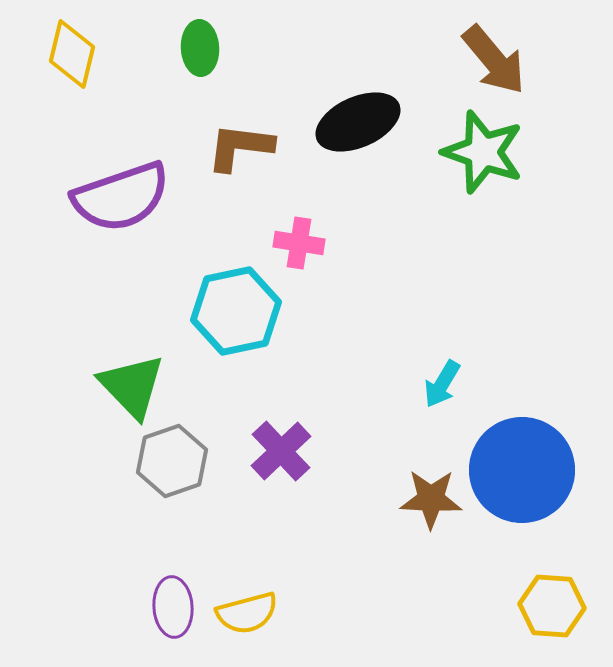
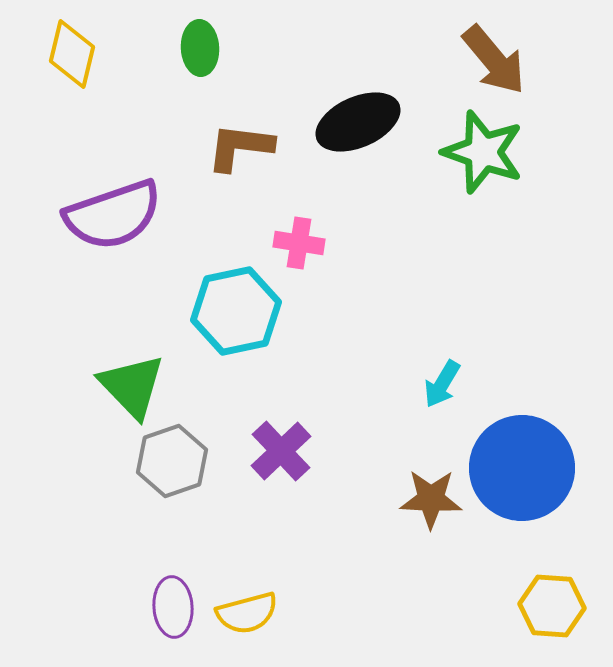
purple semicircle: moved 8 px left, 18 px down
blue circle: moved 2 px up
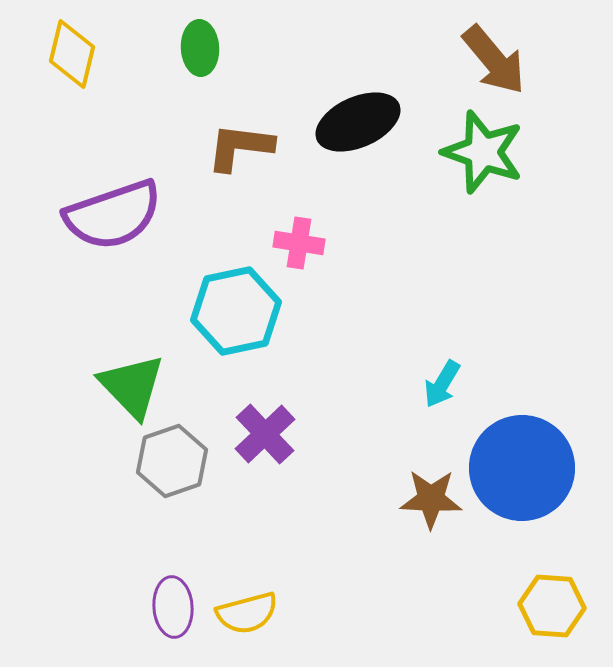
purple cross: moved 16 px left, 17 px up
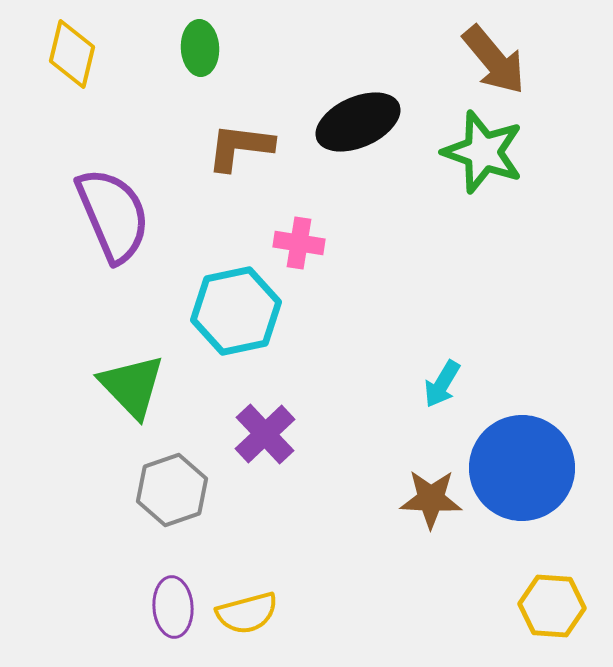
purple semicircle: rotated 94 degrees counterclockwise
gray hexagon: moved 29 px down
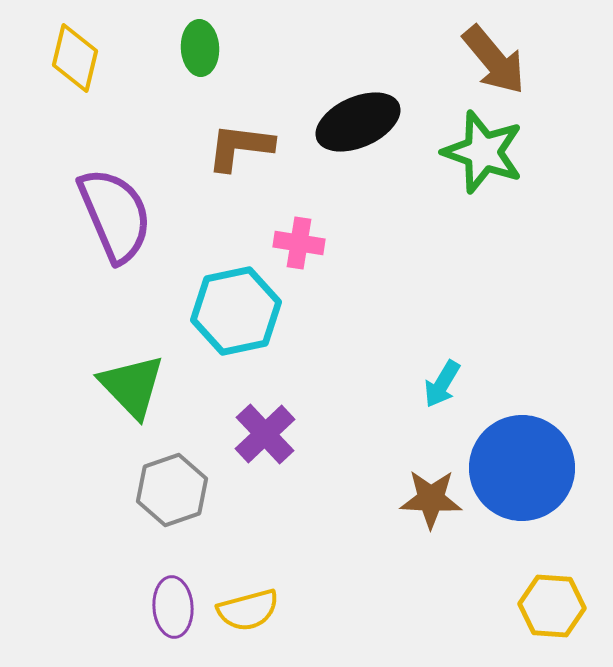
yellow diamond: moved 3 px right, 4 px down
purple semicircle: moved 2 px right
yellow semicircle: moved 1 px right, 3 px up
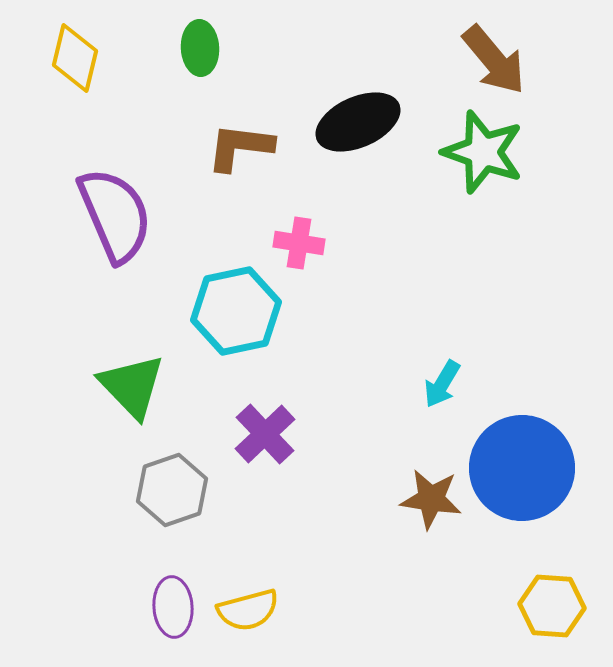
brown star: rotated 6 degrees clockwise
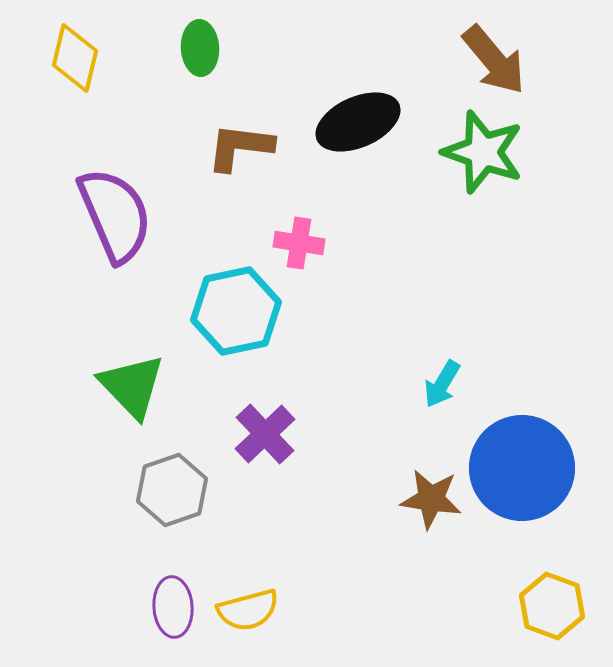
yellow hexagon: rotated 16 degrees clockwise
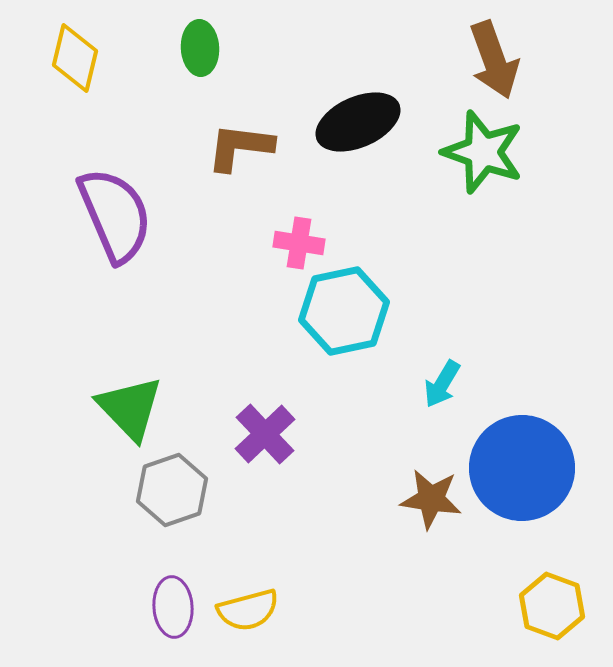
brown arrow: rotated 20 degrees clockwise
cyan hexagon: moved 108 px right
green triangle: moved 2 px left, 22 px down
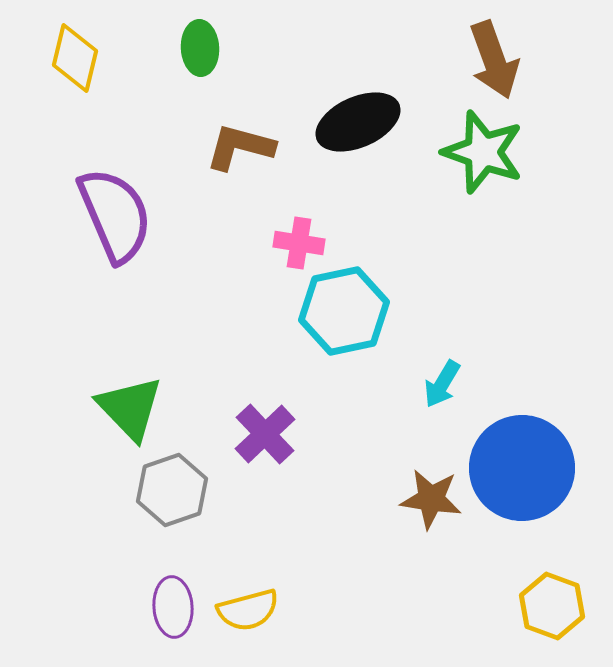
brown L-shape: rotated 8 degrees clockwise
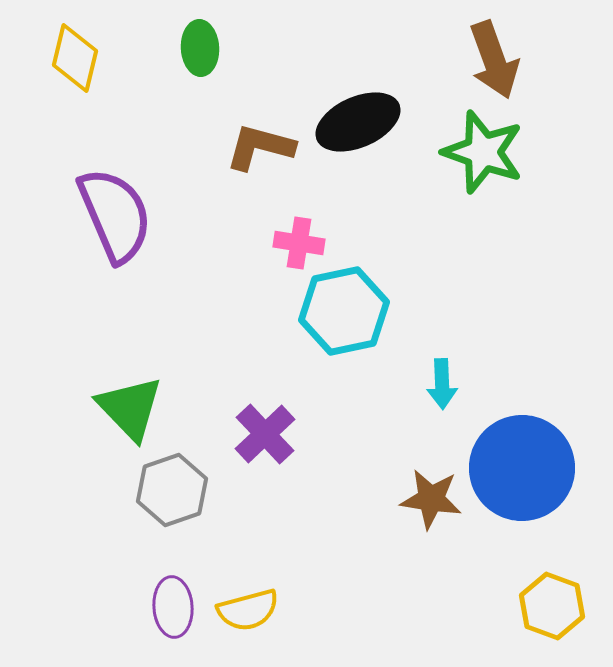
brown L-shape: moved 20 px right
cyan arrow: rotated 33 degrees counterclockwise
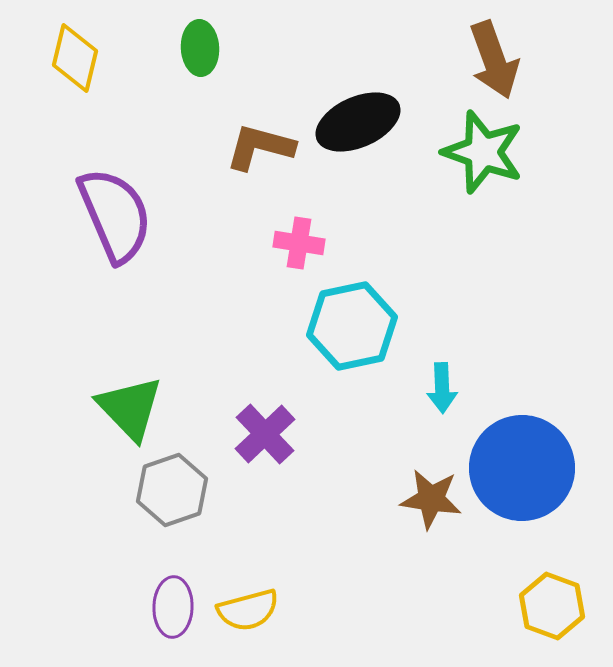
cyan hexagon: moved 8 px right, 15 px down
cyan arrow: moved 4 px down
purple ellipse: rotated 6 degrees clockwise
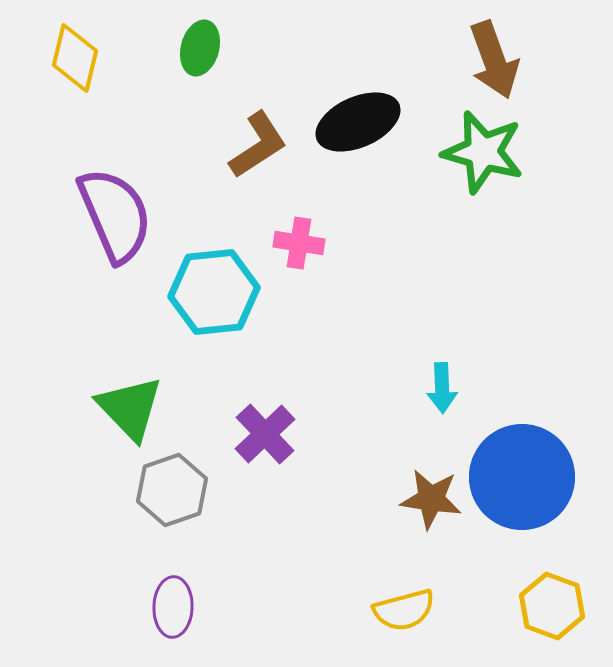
green ellipse: rotated 18 degrees clockwise
brown L-shape: moved 2 px left, 2 px up; rotated 132 degrees clockwise
green star: rotated 4 degrees counterclockwise
cyan hexagon: moved 138 px left, 34 px up; rotated 6 degrees clockwise
blue circle: moved 9 px down
yellow semicircle: moved 156 px right
